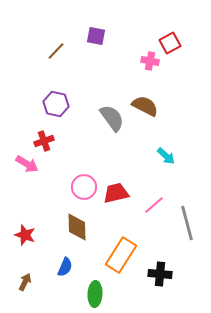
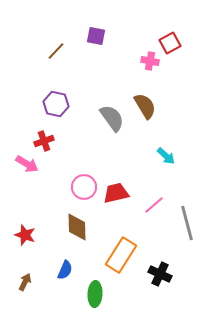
brown semicircle: rotated 32 degrees clockwise
blue semicircle: moved 3 px down
black cross: rotated 20 degrees clockwise
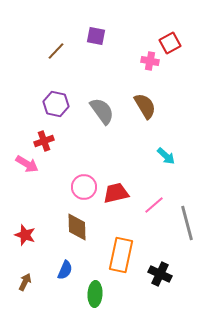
gray semicircle: moved 10 px left, 7 px up
orange rectangle: rotated 20 degrees counterclockwise
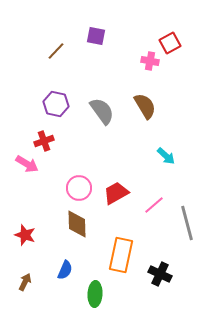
pink circle: moved 5 px left, 1 px down
red trapezoid: rotated 16 degrees counterclockwise
brown diamond: moved 3 px up
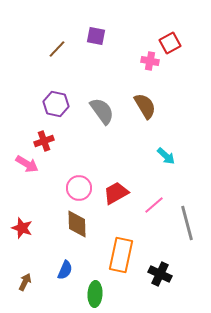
brown line: moved 1 px right, 2 px up
red star: moved 3 px left, 7 px up
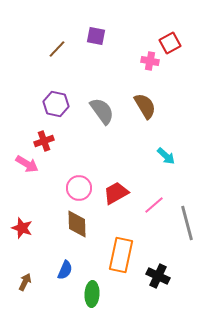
black cross: moved 2 px left, 2 px down
green ellipse: moved 3 px left
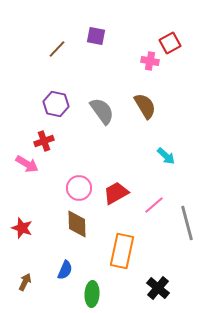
orange rectangle: moved 1 px right, 4 px up
black cross: moved 12 px down; rotated 15 degrees clockwise
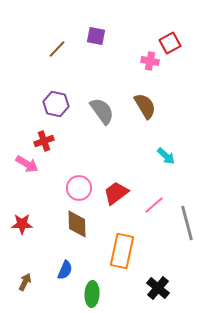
red trapezoid: rotated 8 degrees counterclockwise
red star: moved 4 px up; rotated 20 degrees counterclockwise
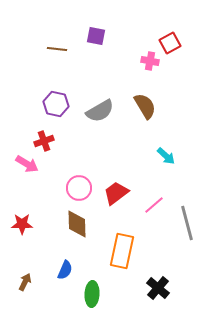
brown line: rotated 54 degrees clockwise
gray semicircle: moved 2 px left; rotated 96 degrees clockwise
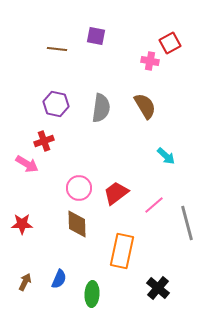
gray semicircle: moved 1 px right, 3 px up; rotated 52 degrees counterclockwise
blue semicircle: moved 6 px left, 9 px down
